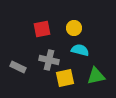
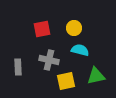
gray rectangle: rotated 63 degrees clockwise
yellow square: moved 1 px right, 3 px down
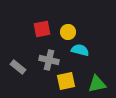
yellow circle: moved 6 px left, 4 px down
gray rectangle: rotated 49 degrees counterclockwise
green triangle: moved 1 px right, 8 px down
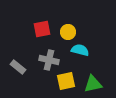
green triangle: moved 4 px left
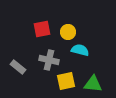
green triangle: rotated 18 degrees clockwise
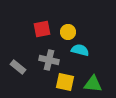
yellow square: moved 1 px left, 1 px down; rotated 24 degrees clockwise
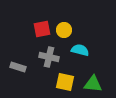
yellow circle: moved 4 px left, 2 px up
gray cross: moved 3 px up
gray rectangle: rotated 21 degrees counterclockwise
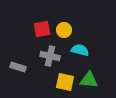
gray cross: moved 1 px right, 1 px up
green triangle: moved 4 px left, 4 px up
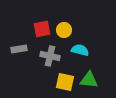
gray rectangle: moved 1 px right, 18 px up; rotated 28 degrees counterclockwise
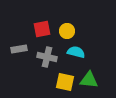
yellow circle: moved 3 px right, 1 px down
cyan semicircle: moved 4 px left, 2 px down
gray cross: moved 3 px left, 1 px down
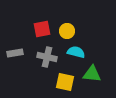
gray rectangle: moved 4 px left, 4 px down
green triangle: moved 3 px right, 6 px up
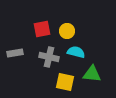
gray cross: moved 2 px right
